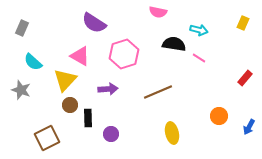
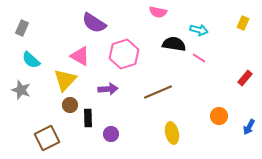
cyan semicircle: moved 2 px left, 2 px up
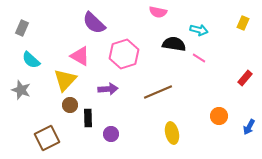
purple semicircle: rotated 10 degrees clockwise
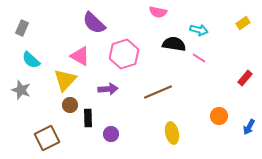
yellow rectangle: rotated 32 degrees clockwise
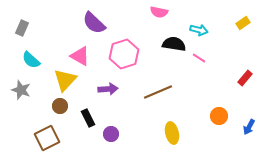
pink semicircle: moved 1 px right
brown circle: moved 10 px left, 1 px down
black rectangle: rotated 24 degrees counterclockwise
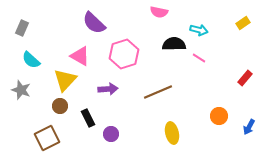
black semicircle: rotated 10 degrees counterclockwise
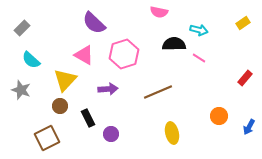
gray rectangle: rotated 21 degrees clockwise
pink triangle: moved 4 px right, 1 px up
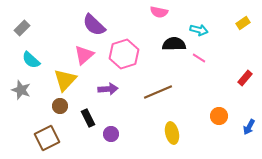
purple semicircle: moved 2 px down
pink triangle: rotated 50 degrees clockwise
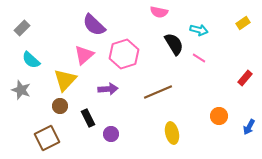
black semicircle: rotated 60 degrees clockwise
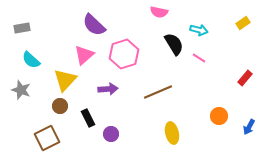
gray rectangle: rotated 35 degrees clockwise
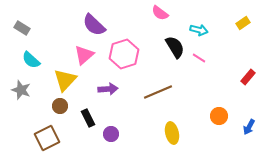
pink semicircle: moved 1 px right, 1 px down; rotated 24 degrees clockwise
gray rectangle: rotated 42 degrees clockwise
black semicircle: moved 1 px right, 3 px down
red rectangle: moved 3 px right, 1 px up
